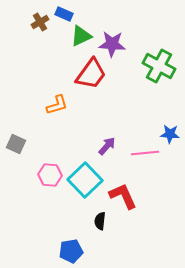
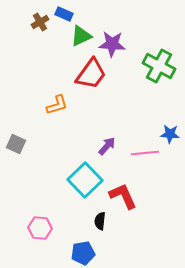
pink hexagon: moved 10 px left, 53 px down
blue pentagon: moved 12 px right, 2 px down
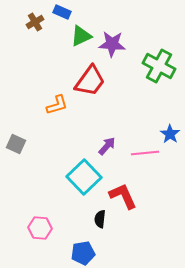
blue rectangle: moved 2 px left, 2 px up
brown cross: moved 5 px left
red trapezoid: moved 1 px left, 7 px down
blue star: rotated 30 degrees clockwise
cyan square: moved 1 px left, 3 px up
black semicircle: moved 2 px up
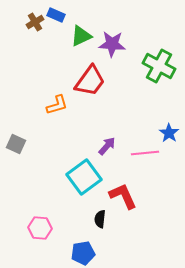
blue rectangle: moved 6 px left, 3 px down
blue star: moved 1 px left, 1 px up
cyan square: rotated 8 degrees clockwise
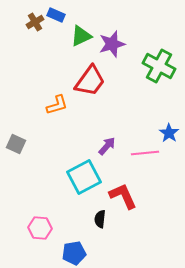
purple star: rotated 20 degrees counterclockwise
cyan square: rotated 8 degrees clockwise
blue pentagon: moved 9 px left
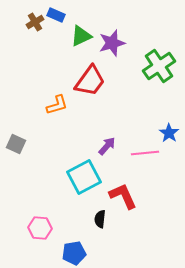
purple star: moved 1 px up
green cross: rotated 28 degrees clockwise
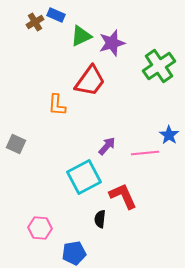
orange L-shape: rotated 110 degrees clockwise
blue star: moved 2 px down
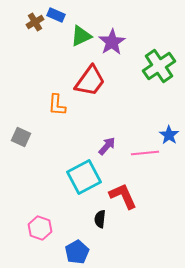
purple star: moved 1 px up; rotated 16 degrees counterclockwise
gray square: moved 5 px right, 7 px up
pink hexagon: rotated 15 degrees clockwise
blue pentagon: moved 3 px right, 1 px up; rotated 20 degrees counterclockwise
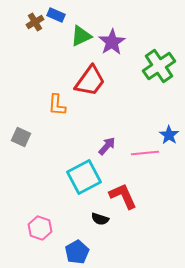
black semicircle: rotated 78 degrees counterclockwise
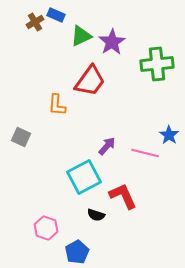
green cross: moved 2 px left, 2 px up; rotated 28 degrees clockwise
pink line: rotated 20 degrees clockwise
black semicircle: moved 4 px left, 4 px up
pink hexagon: moved 6 px right
